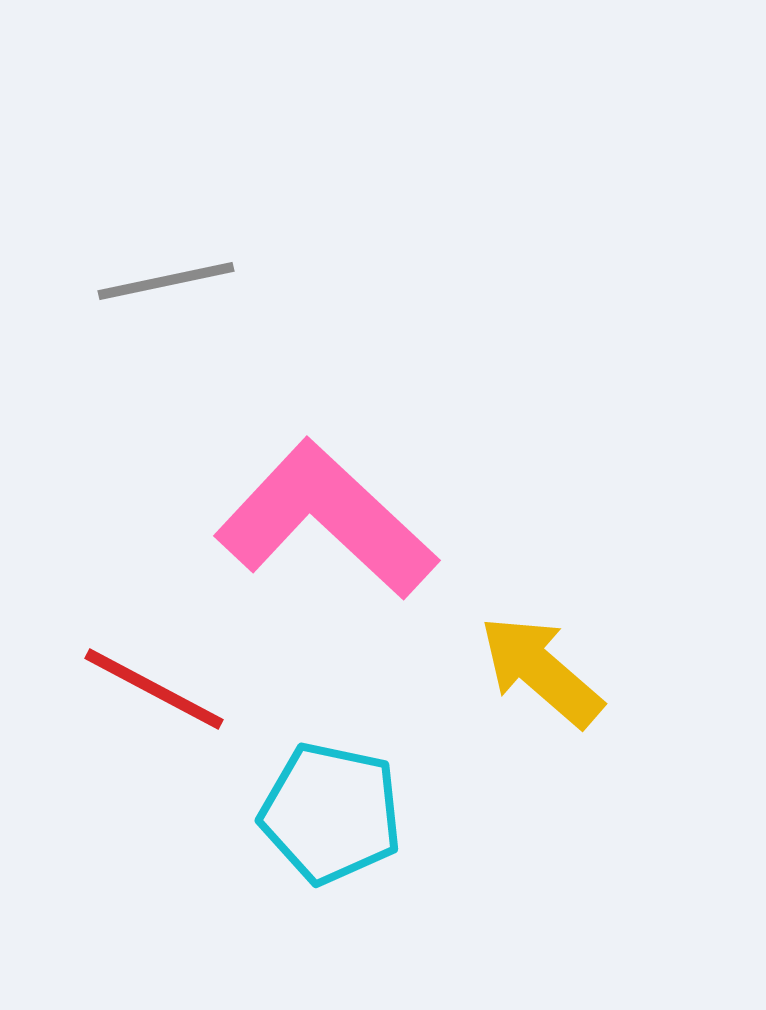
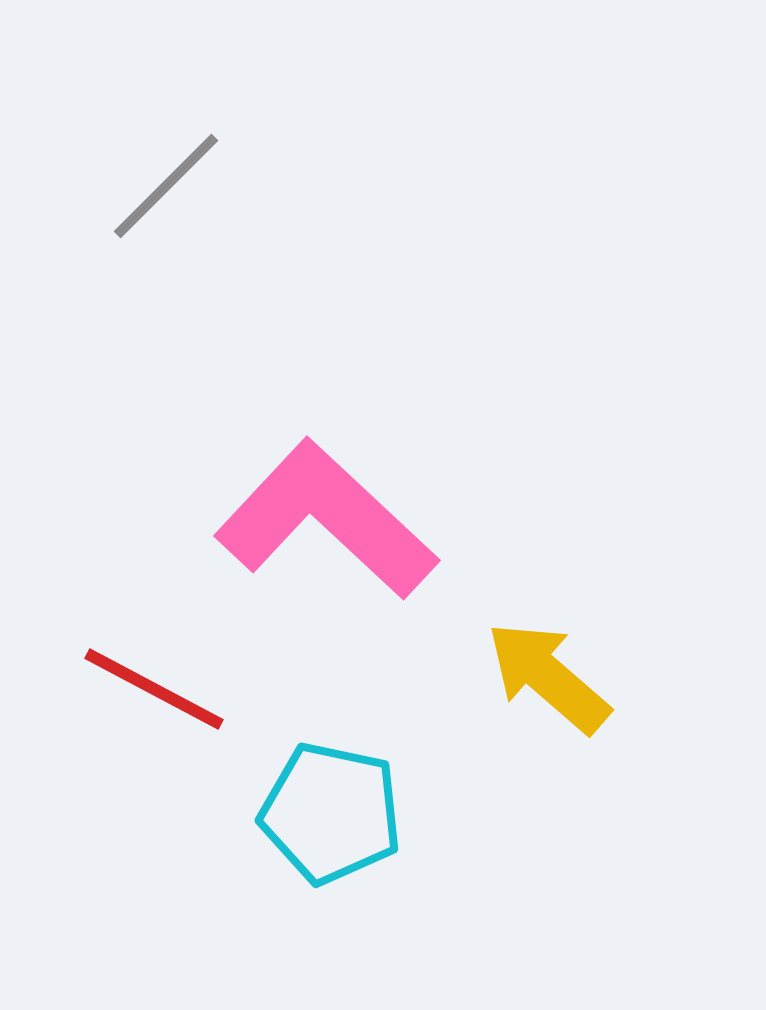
gray line: moved 95 px up; rotated 33 degrees counterclockwise
yellow arrow: moved 7 px right, 6 px down
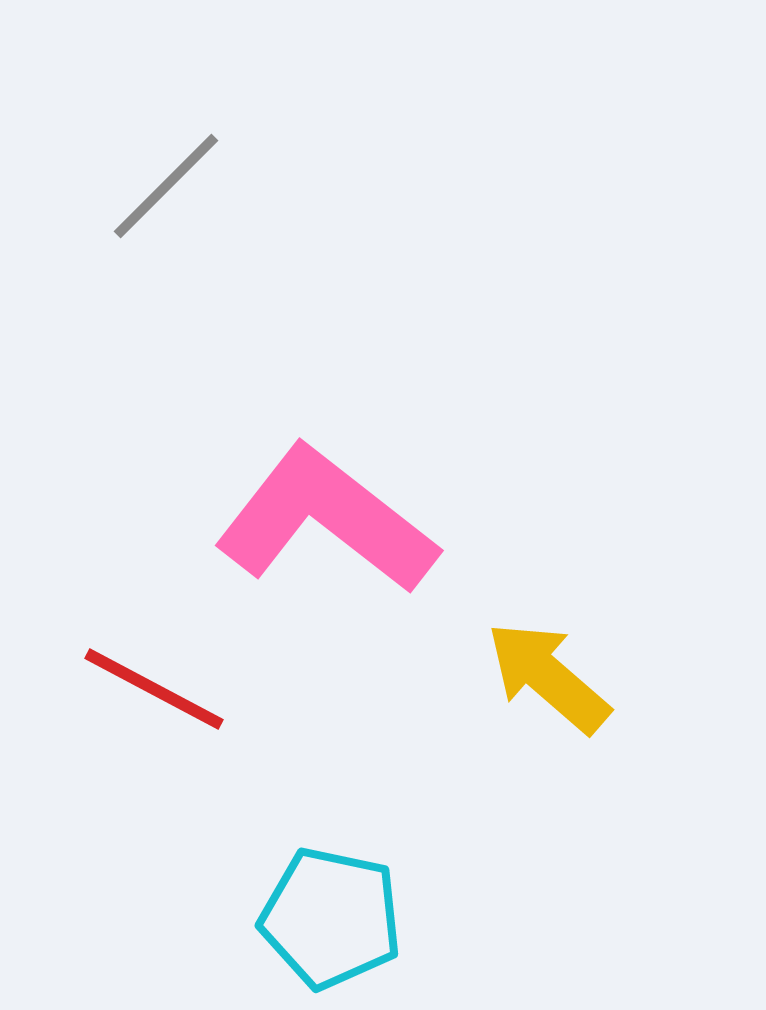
pink L-shape: rotated 5 degrees counterclockwise
cyan pentagon: moved 105 px down
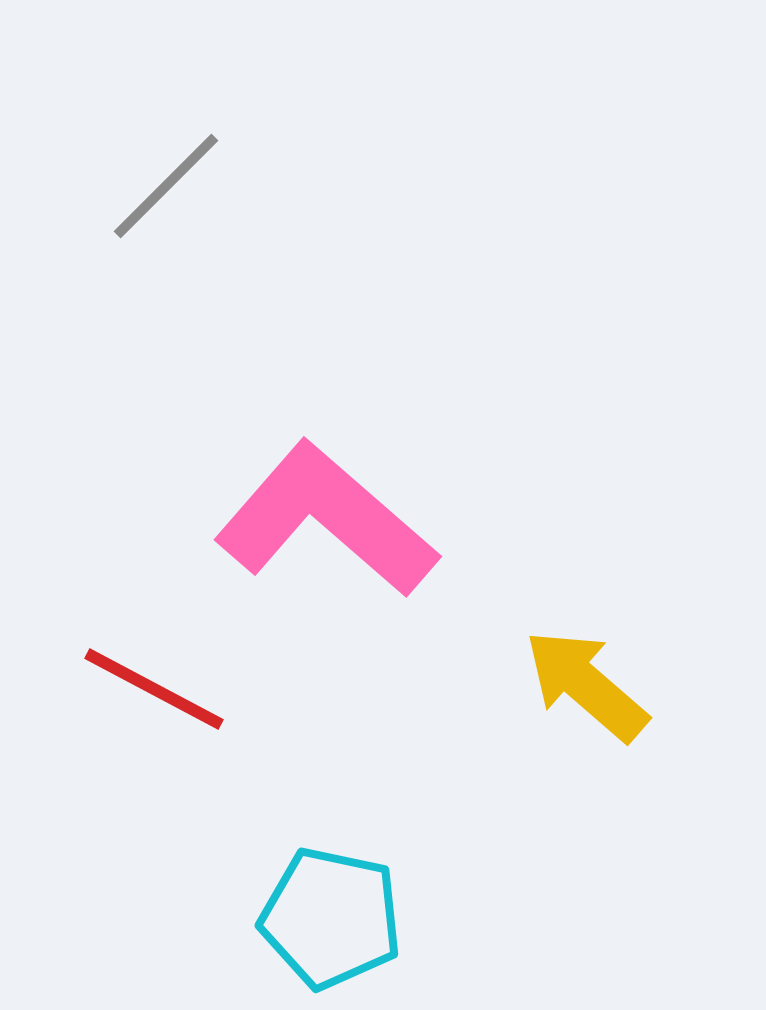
pink L-shape: rotated 3 degrees clockwise
yellow arrow: moved 38 px right, 8 px down
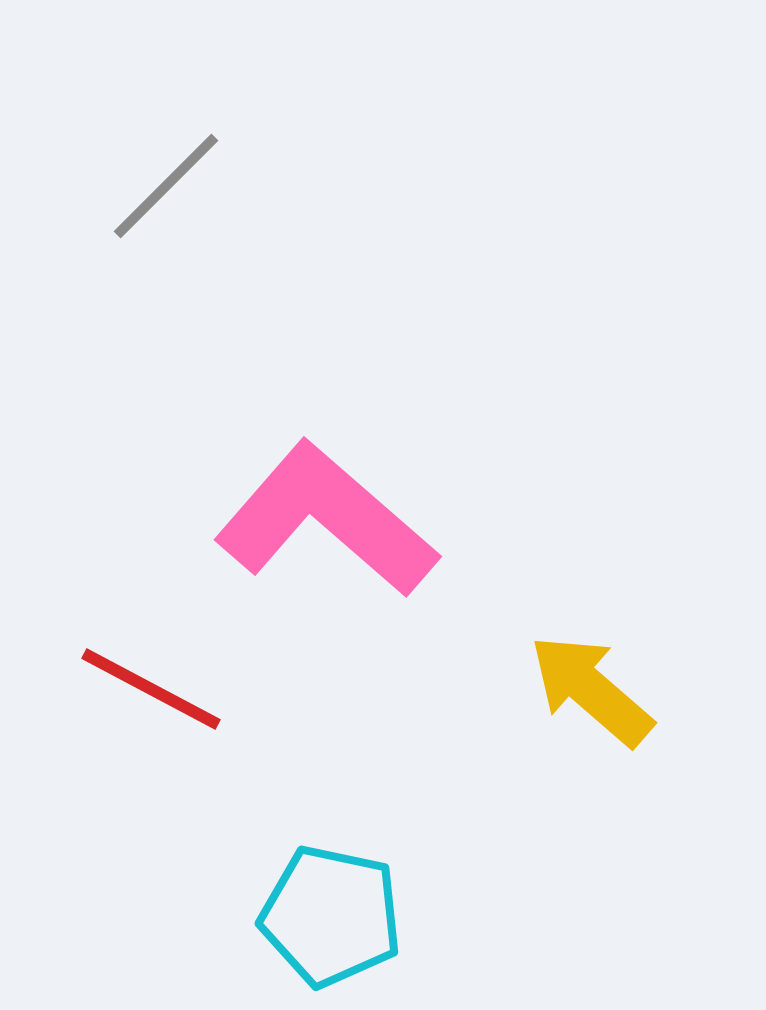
yellow arrow: moved 5 px right, 5 px down
red line: moved 3 px left
cyan pentagon: moved 2 px up
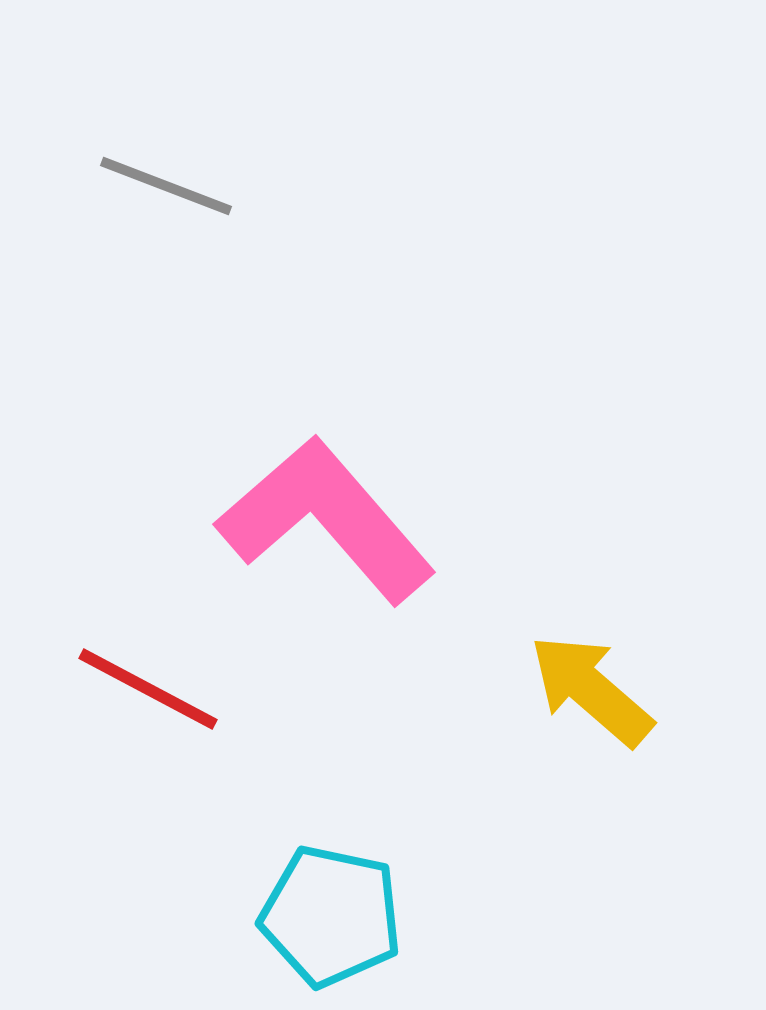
gray line: rotated 66 degrees clockwise
pink L-shape: rotated 8 degrees clockwise
red line: moved 3 px left
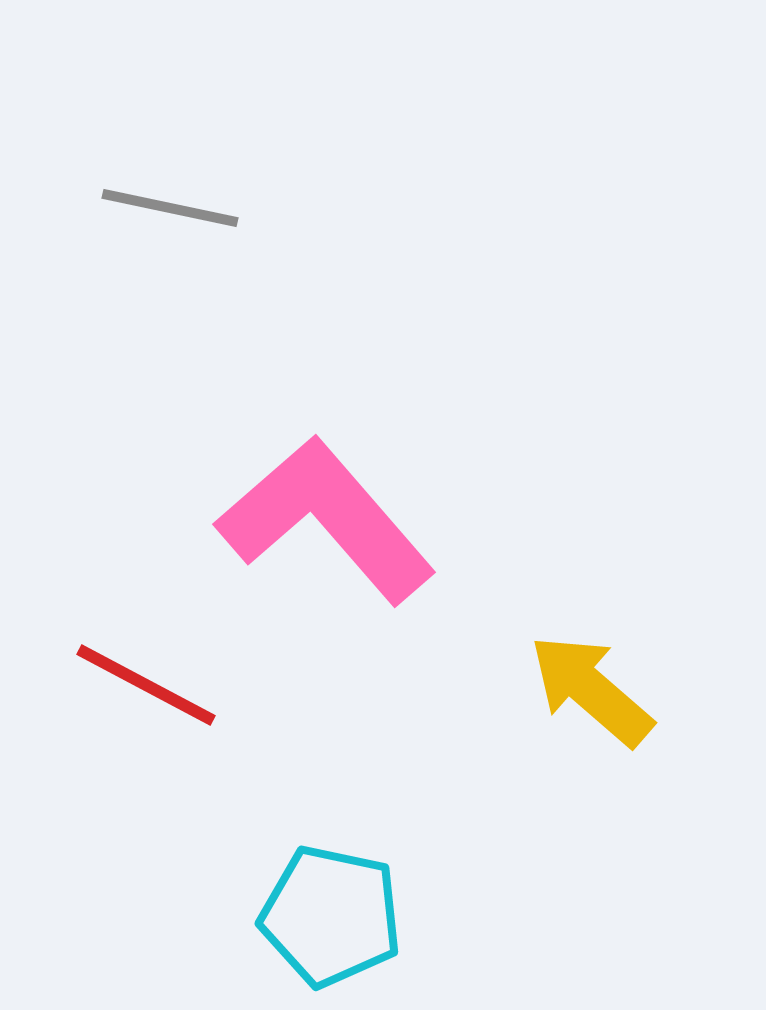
gray line: moved 4 px right, 22 px down; rotated 9 degrees counterclockwise
red line: moved 2 px left, 4 px up
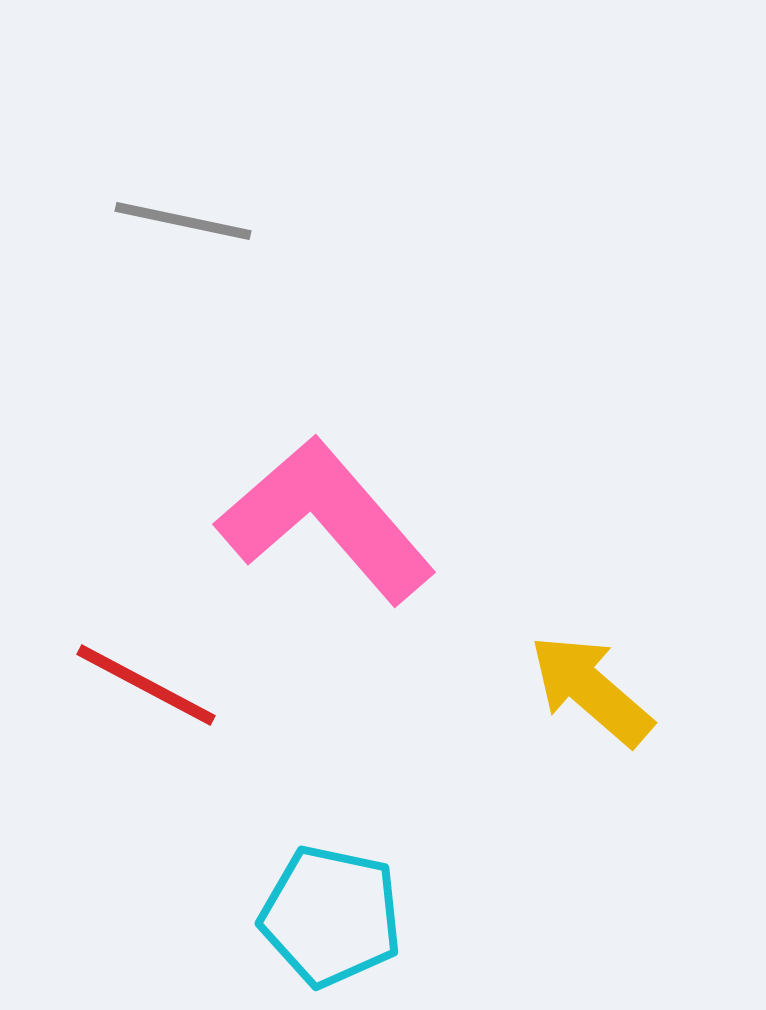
gray line: moved 13 px right, 13 px down
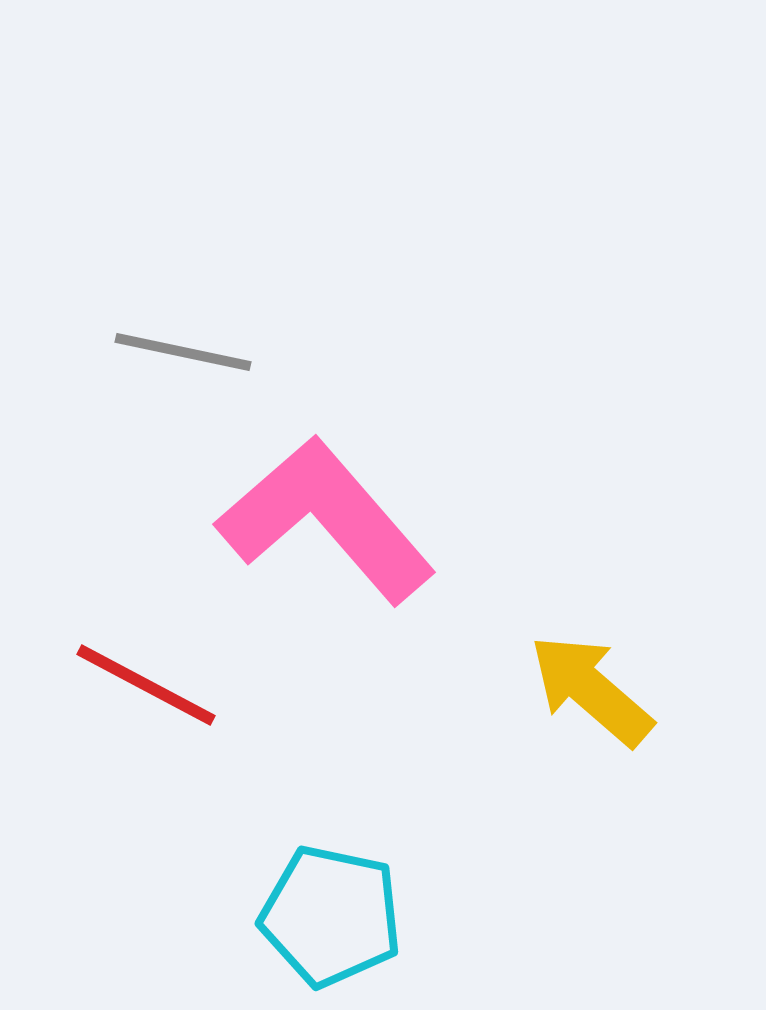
gray line: moved 131 px down
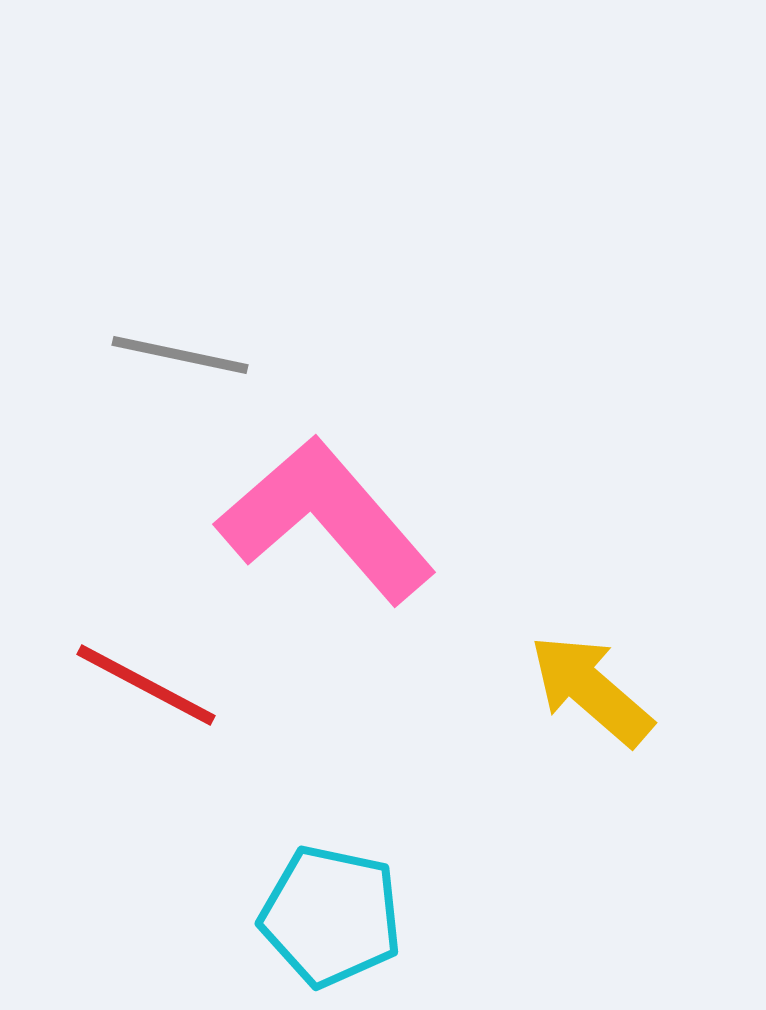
gray line: moved 3 px left, 3 px down
